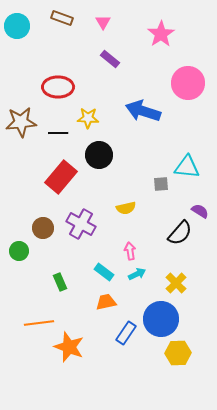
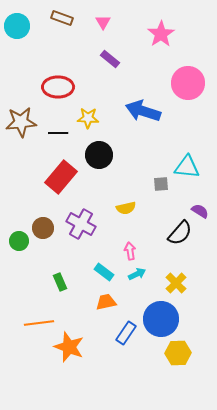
green circle: moved 10 px up
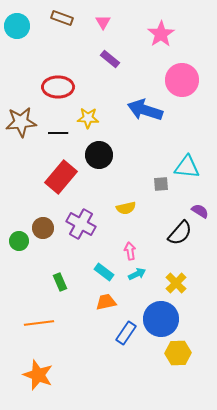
pink circle: moved 6 px left, 3 px up
blue arrow: moved 2 px right, 1 px up
orange star: moved 31 px left, 28 px down
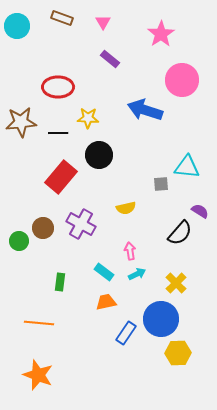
green rectangle: rotated 30 degrees clockwise
orange line: rotated 12 degrees clockwise
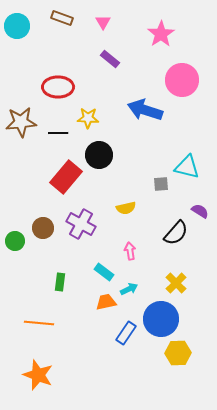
cyan triangle: rotated 8 degrees clockwise
red rectangle: moved 5 px right
black semicircle: moved 4 px left
green circle: moved 4 px left
cyan arrow: moved 8 px left, 15 px down
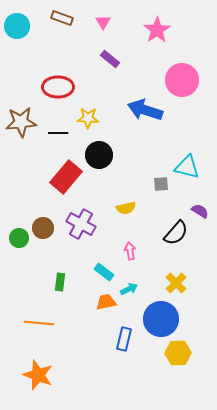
pink star: moved 4 px left, 4 px up
green circle: moved 4 px right, 3 px up
blue rectangle: moved 2 px left, 6 px down; rotated 20 degrees counterclockwise
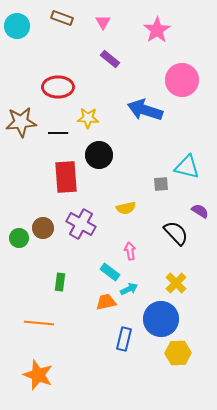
red rectangle: rotated 44 degrees counterclockwise
black semicircle: rotated 84 degrees counterclockwise
cyan rectangle: moved 6 px right
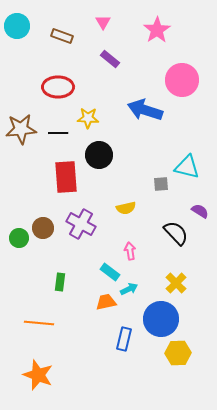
brown rectangle: moved 18 px down
brown star: moved 7 px down
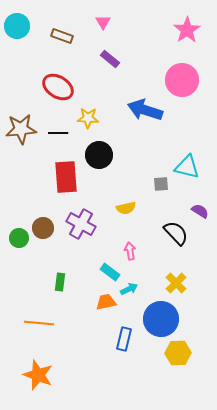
pink star: moved 30 px right
red ellipse: rotated 32 degrees clockwise
